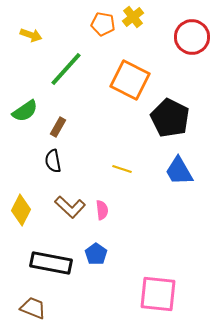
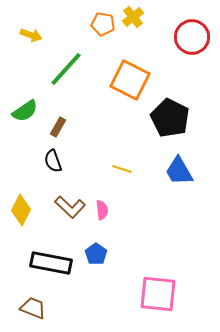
black semicircle: rotated 10 degrees counterclockwise
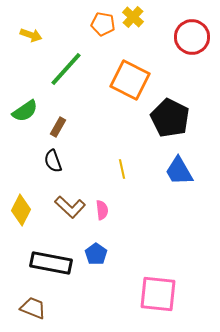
yellow cross: rotated 10 degrees counterclockwise
yellow line: rotated 60 degrees clockwise
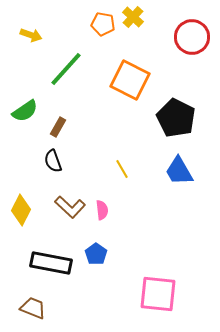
black pentagon: moved 6 px right
yellow line: rotated 18 degrees counterclockwise
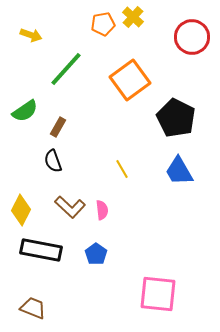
orange pentagon: rotated 20 degrees counterclockwise
orange square: rotated 27 degrees clockwise
black rectangle: moved 10 px left, 13 px up
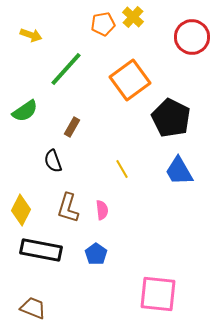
black pentagon: moved 5 px left
brown rectangle: moved 14 px right
brown L-shape: moved 2 px left, 1 px down; rotated 64 degrees clockwise
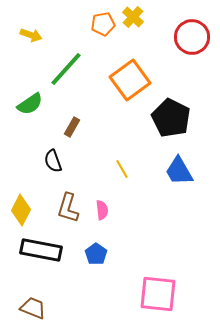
green semicircle: moved 5 px right, 7 px up
